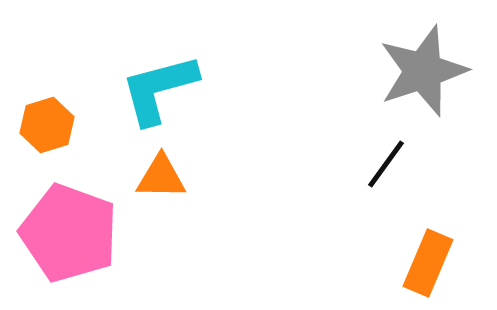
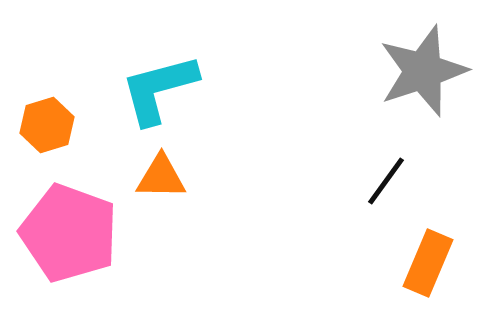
black line: moved 17 px down
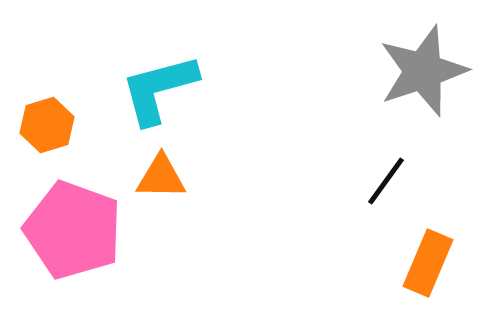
pink pentagon: moved 4 px right, 3 px up
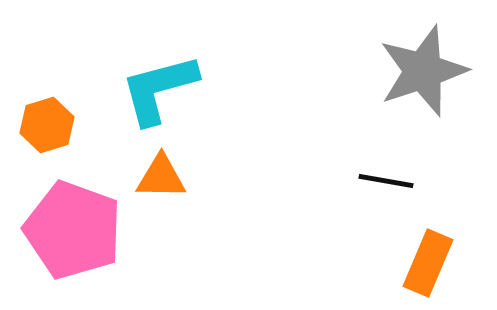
black line: rotated 64 degrees clockwise
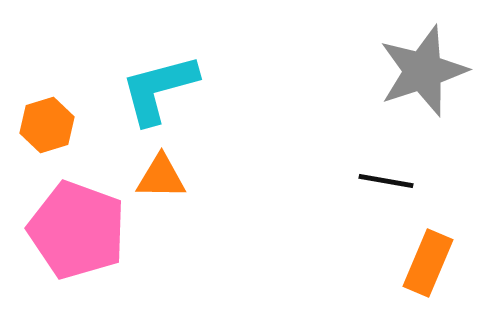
pink pentagon: moved 4 px right
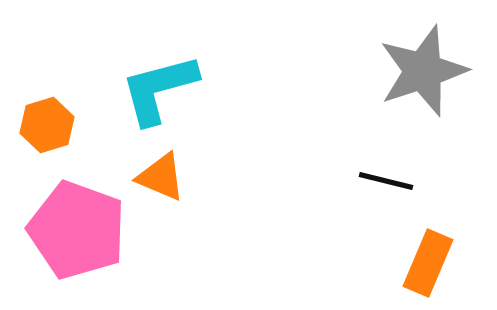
orange triangle: rotated 22 degrees clockwise
black line: rotated 4 degrees clockwise
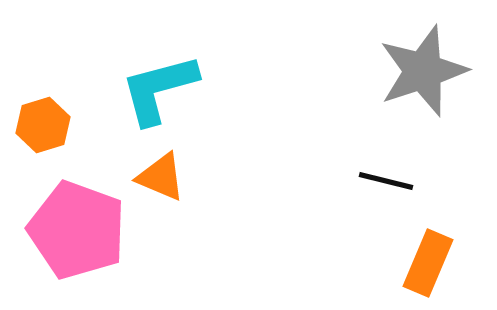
orange hexagon: moved 4 px left
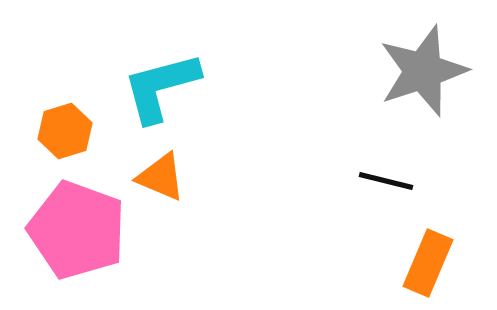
cyan L-shape: moved 2 px right, 2 px up
orange hexagon: moved 22 px right, 6 px down
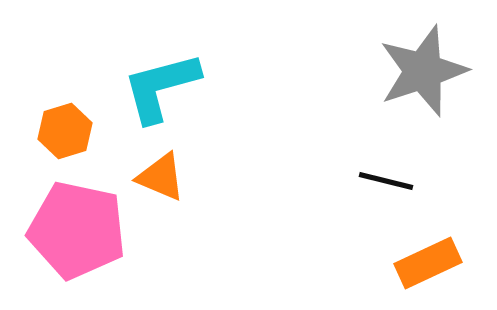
pink pentagon: rotated 8 degrees counterclockwise
orange rectangle: rotated 42 degrees clockwise
